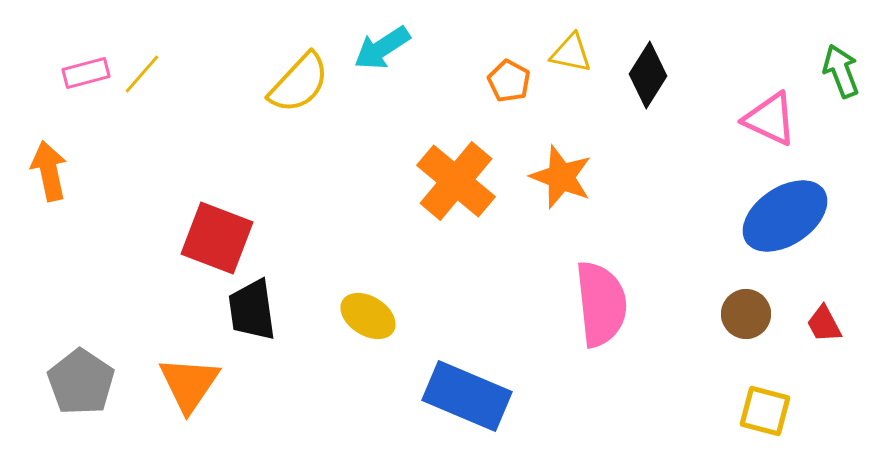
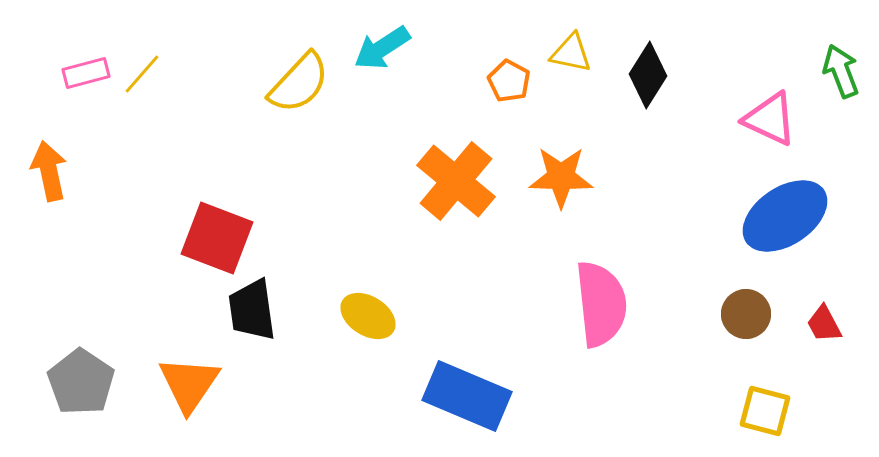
orange star: rotated 20 degrees counterclockwise
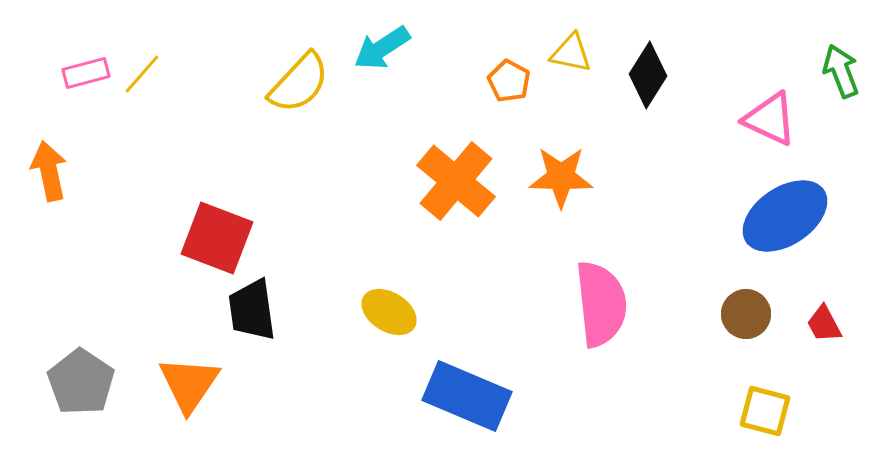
yellow ellipse: moved 21 px right, 4 px up
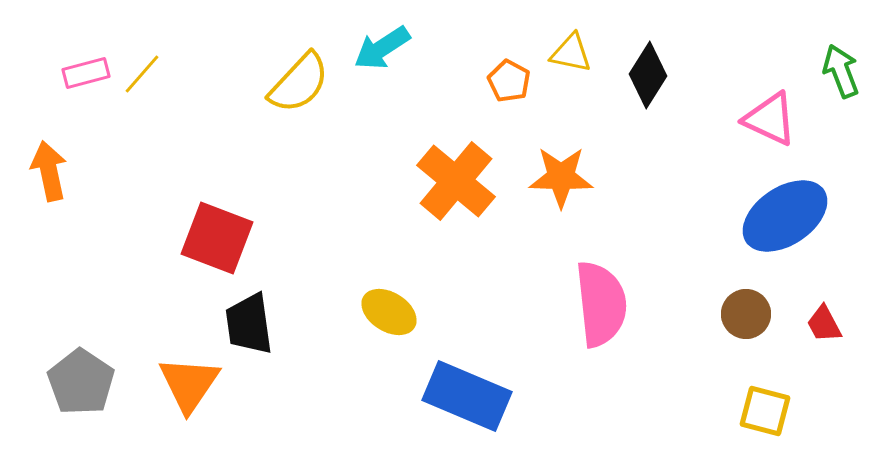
black trapezoid: moved 3 px left, 14 px down
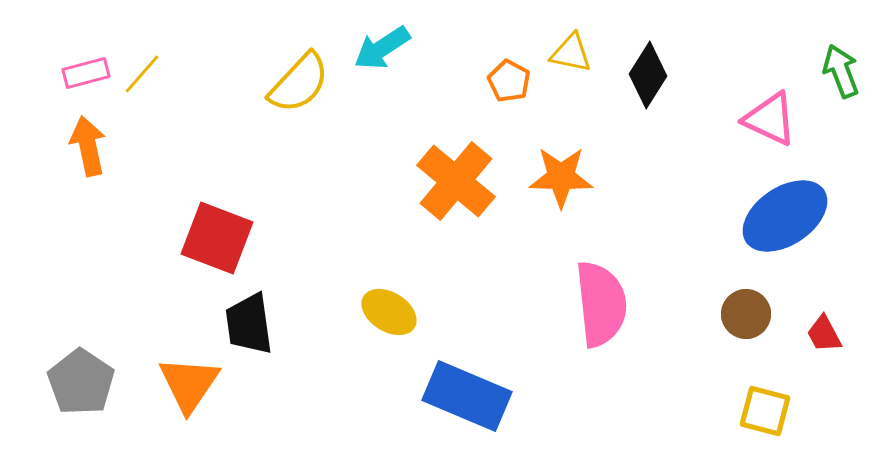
orange arrow: moved 39 px right, 25 px up
red trapezoid: moved 10 px down
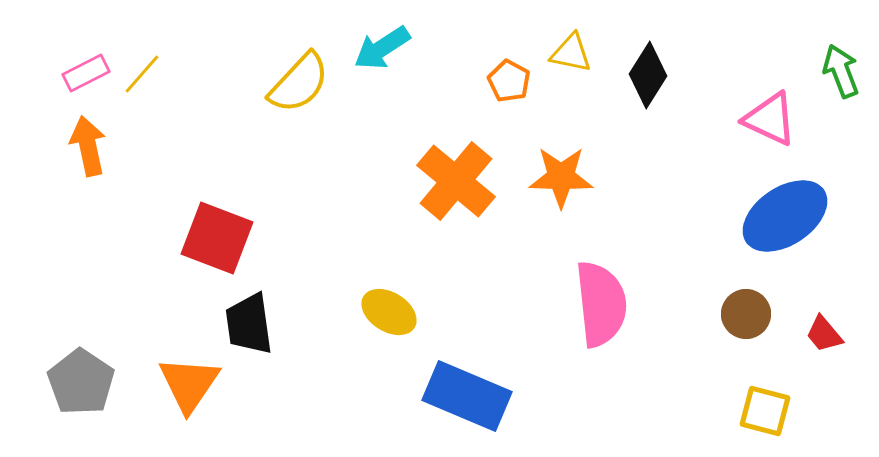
pink rectangle: rotated 12 degrees counterclockwise
red trapezoid: rotated 12 degrees counterclockwise
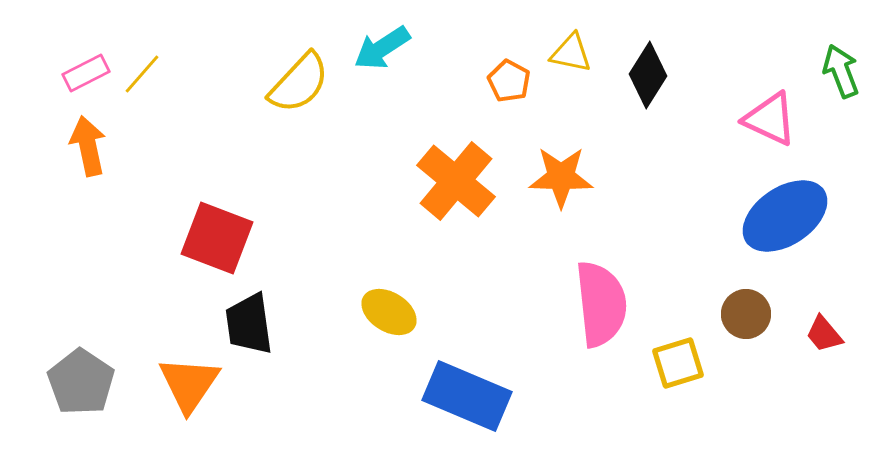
yellow square: moved 87 px left, 48 px up; rotated 32 degrees counterclockwise
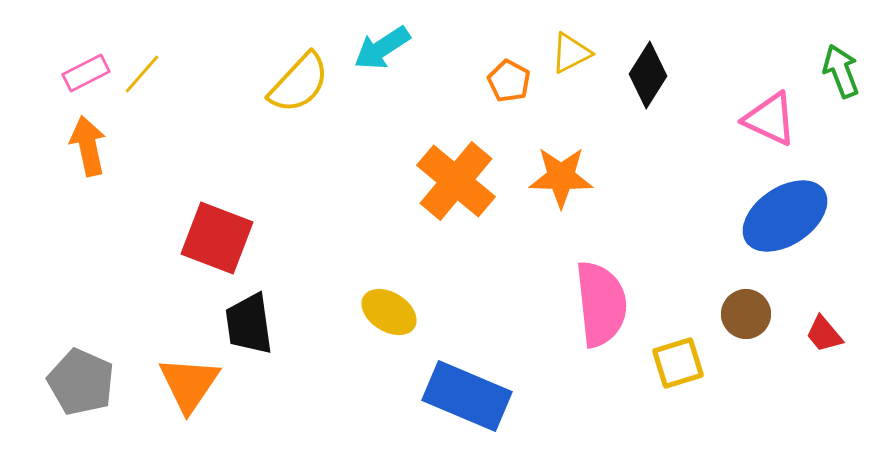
yellow triangle: rotated 39 degrees counterclockwise
gray pentagon: rotated 10 degrees counterclockwise
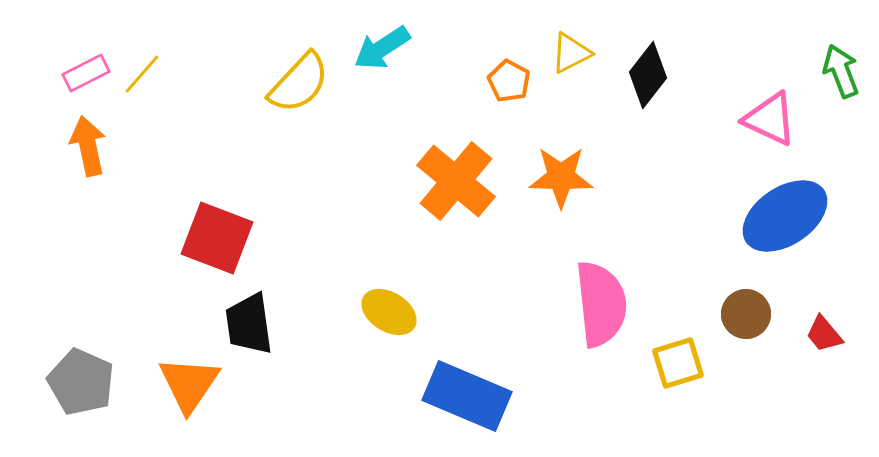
black diamond: rotated 6 degrees clockwise
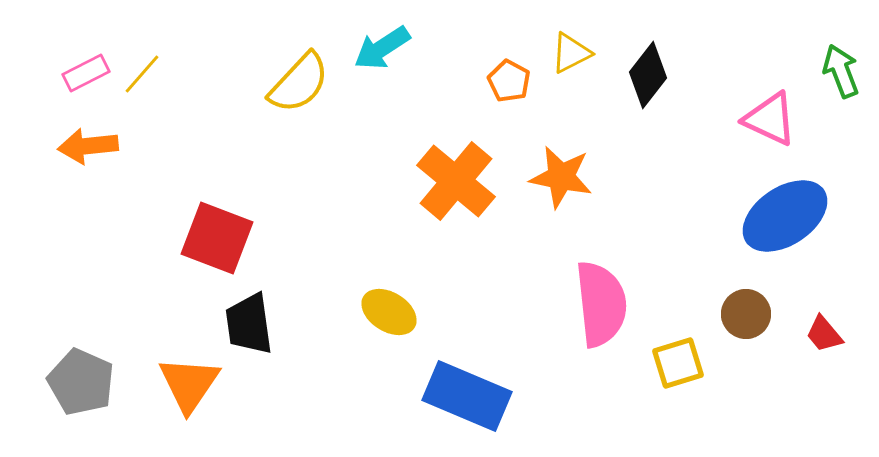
orange arrow: rotated 84 degrees counterclockwise
orange star: rotated 10 degrees clockwise
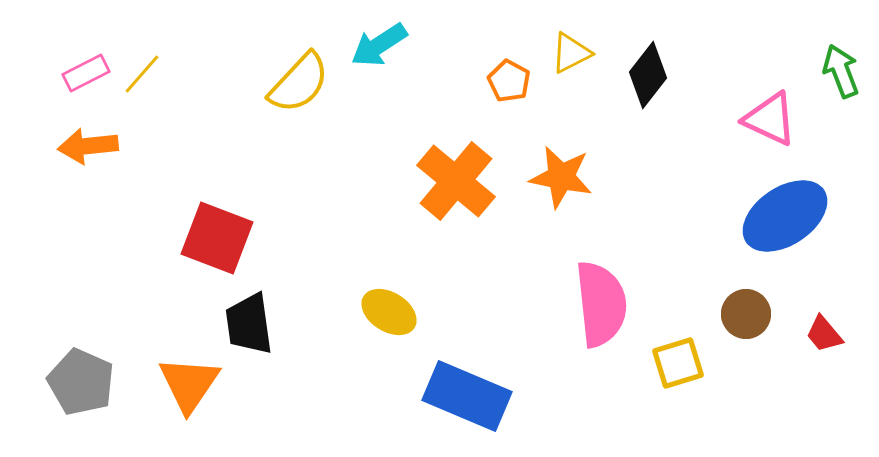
cyan arrow: moved 3 px left, 3 px up
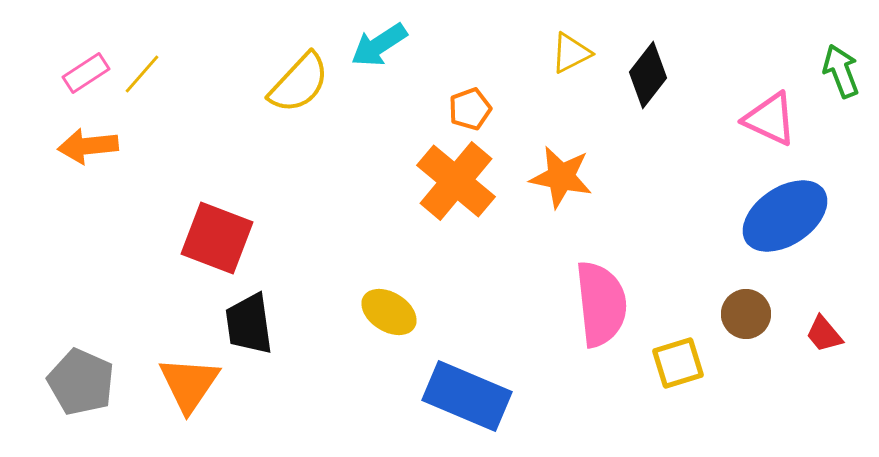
pink rectangle: rotated 6 degrees counterclockwise
orange pentagon: moved 39 px left, 28 px down; rotated 24 degrees clockwise
